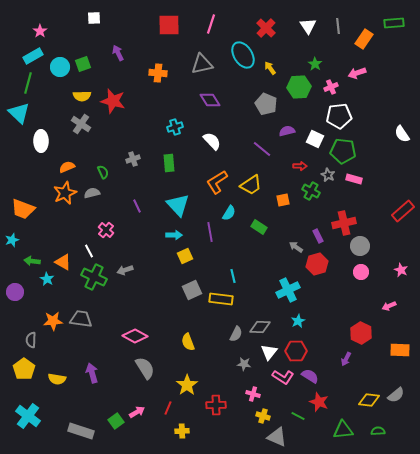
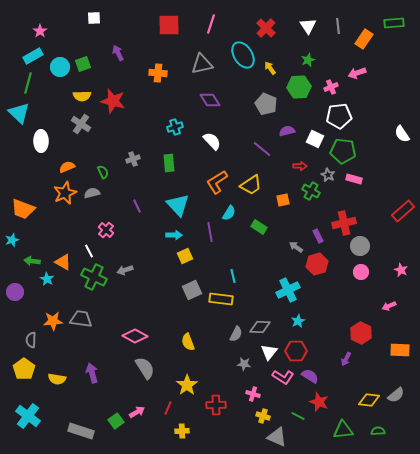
green star at (315, 64): moved 7 px left, 4 px up; rotated 16 degrees clockwise
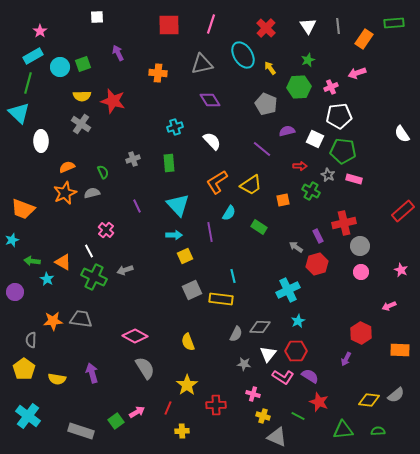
white square at (94, 18): moved 3 px right, 1 px up
white triangle at (269, 352): moved 1 px left, 2 px down
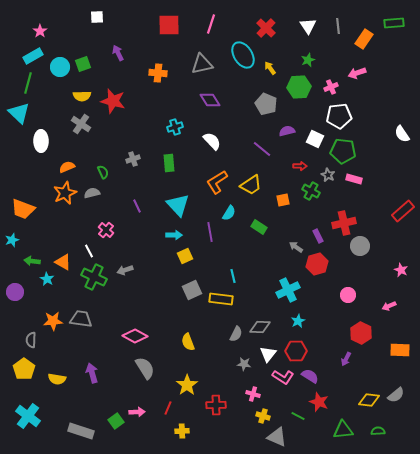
pink circle at (361, 272): moved 13 px left, 23 px down
pink arrow at (137, 412): rotated 28 degrees clockwise
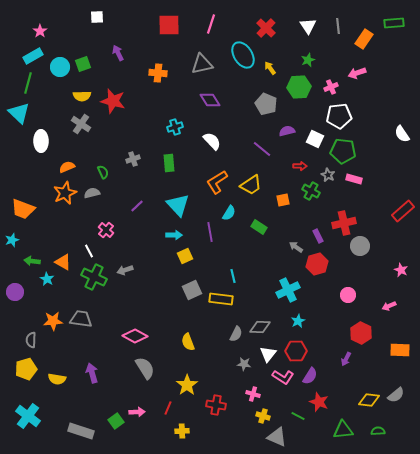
purple line at (137, 206): rotated 72 degrees clockwise
yellow pentagon at (24, 369): moved 2 px right; rotated 20 degrees clockwise
purple semicircle at (310, 376): rotated 90 degrees clockwise
red cross at (216, 405): rotated 12 degrees clockwise
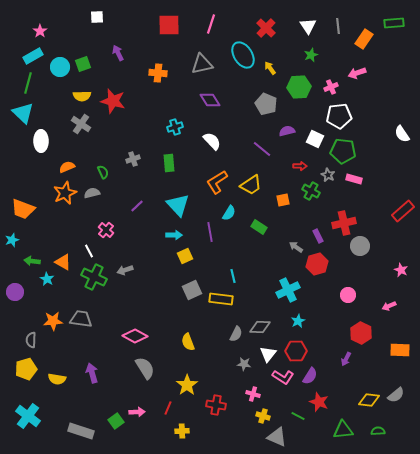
green star at (308, 60): moved 3 px right, 5 px up
cyan triangle at (19, 113): moved 4 px right
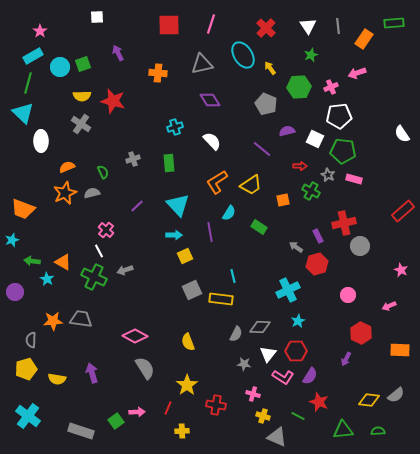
white line at (89, 251): moved 10 px right
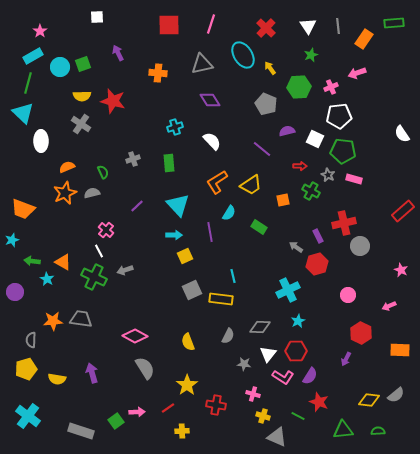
gray semicircle at (236, 334): moved 8 px left, 2 px down
red line at (168, 408): rotated 32 degrees clockwise
